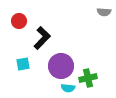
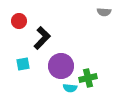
cyan semicircle: moved 2 px right
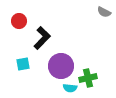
gray semicircle: rotated 24 degrees clockwise
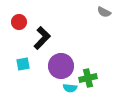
red circle: moved 1 px down
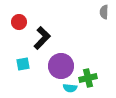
gray semicircle: rotated 64 degrees clockwise
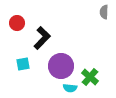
red circle: moved 2 px left, 1 px down
green cross: moved 2 px right, 1 px up; rotated 36 degrees counterclockwise
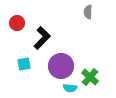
gray semicircle: moved 16 px left
cyan square: moved 1 px right
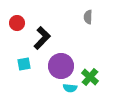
gray semicircle: moved 5 px down
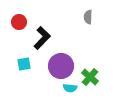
red circle: moved 2 px right, 1 px up
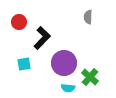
purple circle: moved 3 px right, 3 px up
cyan semicircle: moved 2 px left
